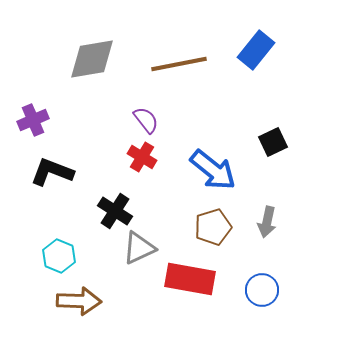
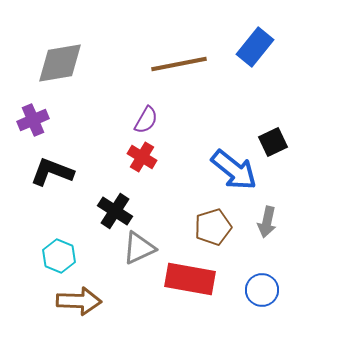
blue rectangle: moved 1 px left, 3 px up
gray diamond: moved 32 px left, 4 px down
purple semicircle: rotated 68 degrees clockwise
blue arrow: moved 21 px right
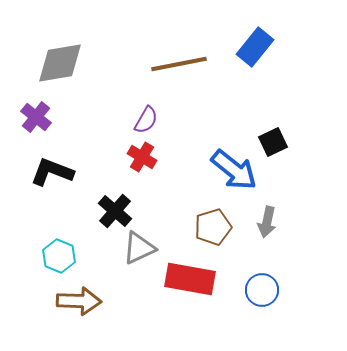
purple cross: moved 3 px right, 3 px up; rotated 28 degrees counterclockwise
black cross: rotated 8 degrees clockwise
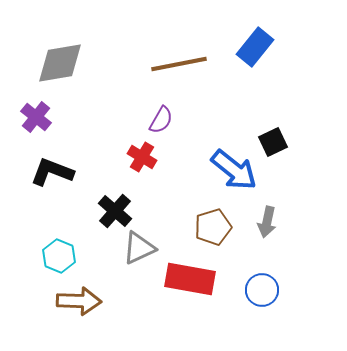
purple semicircle: moved 15 px right
